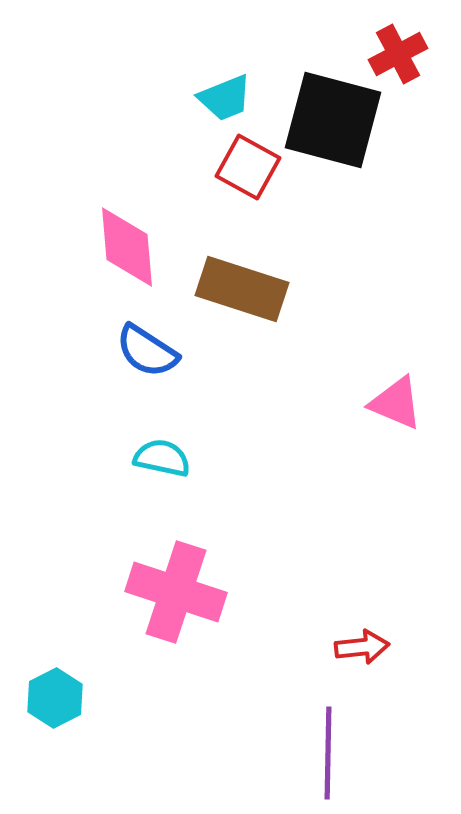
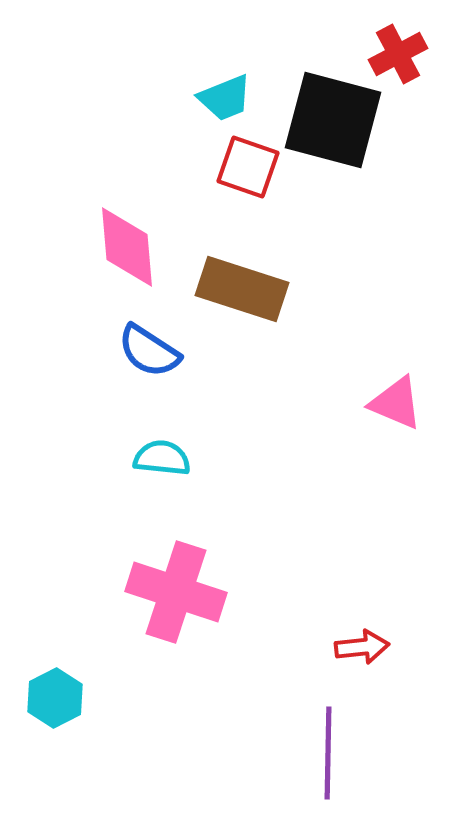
red square: rotated 10 degrees counterclockwise
blue semicircle: moved 2 px right
cyan semicircle: rotated 6 degrees counterclockwise
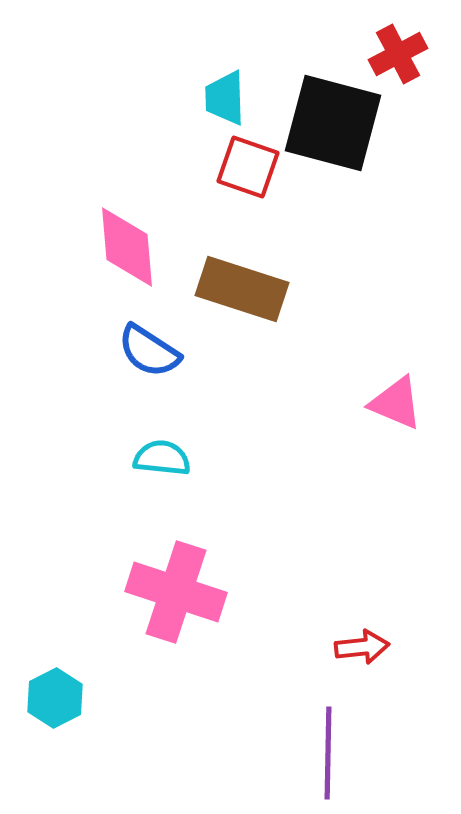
cyan trapezoid: rotated 110 degrees clockwise
black square: moved 3 px down
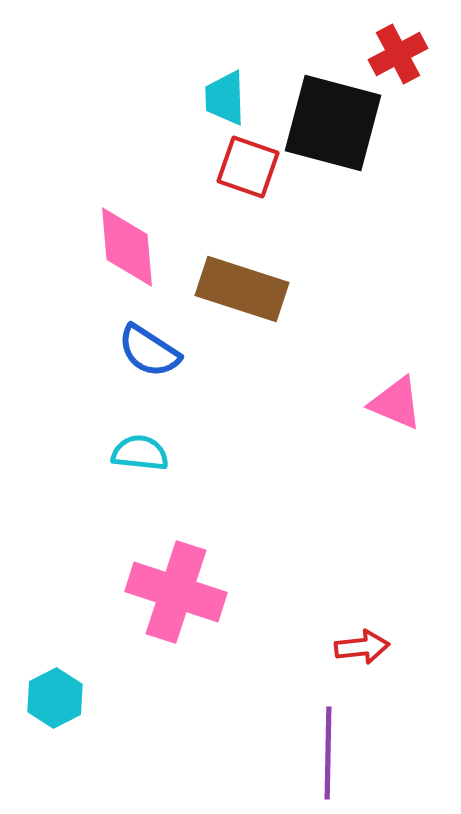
cyan semicircle: moved 22 px left, 5 px up
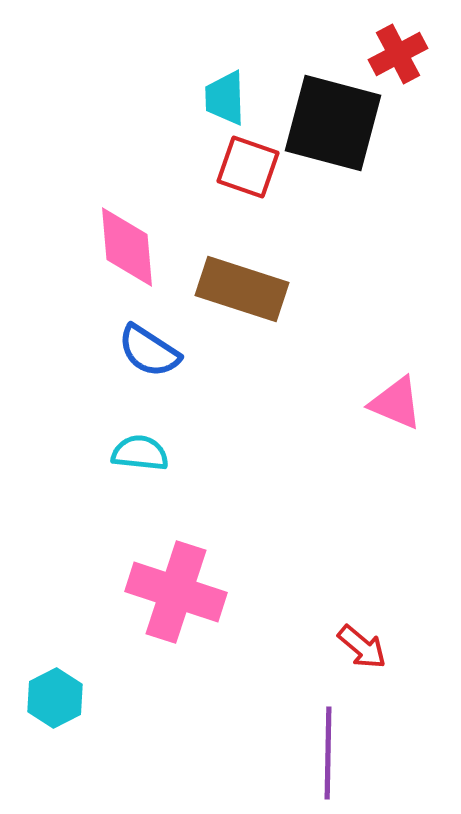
red arrow: rotated 46 degrees clockwise
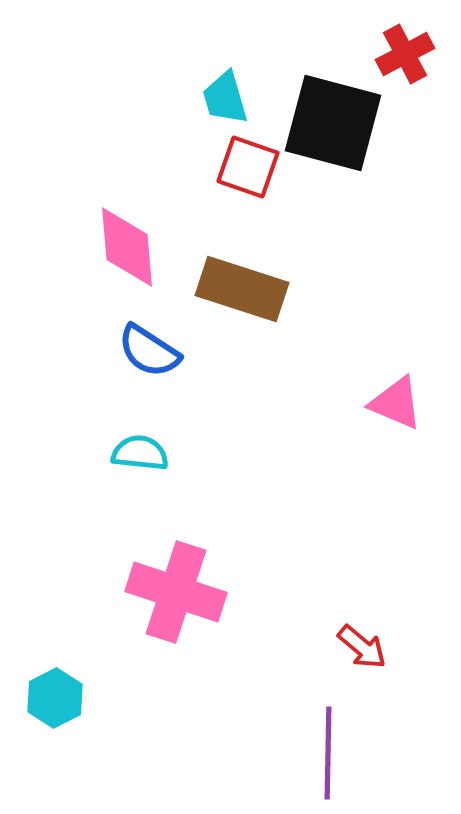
red cross: moved 7 px right
cyan trapezoid: rotated 14 degrees counterclockwise
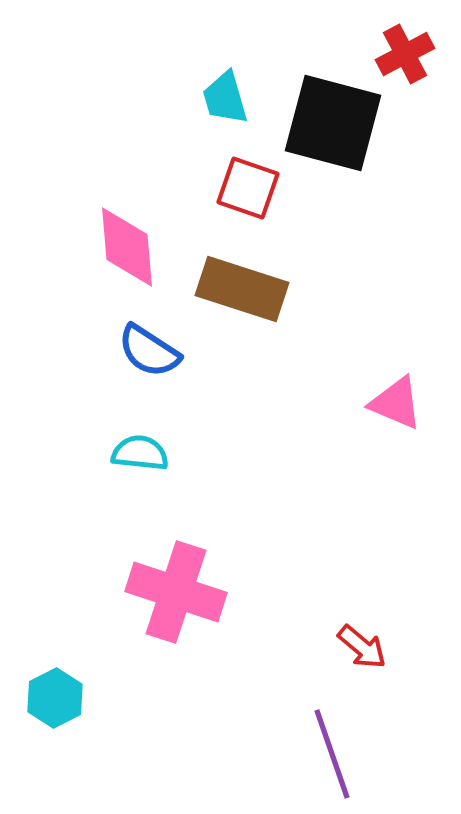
red square: moved 21 px down
purple line: moved 4 px right, 1 px down; rotated 20 degrees counterclockwise
